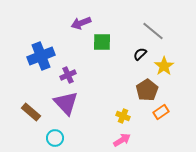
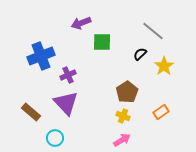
brown pentagon: moved 20 px left, 2 px down
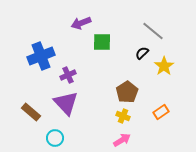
black semicircle: moved 2 px right, 1 px up
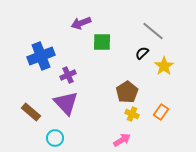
orange rectangle: rotated 21 degrees counterclockwise
yellow cross: moved 9 px right, 2 px up
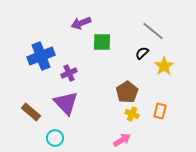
purple cross: moved 1 px right, 2 px up
orange rectangle: moved 1 px left, 1 px up; rotated 21 degrees counterclockwise
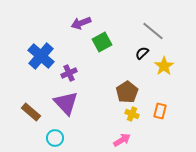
green square: rotated 30 degrees counterclockwise
blue cross: rotated 28 degrees counterclockwise
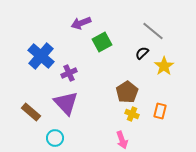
pink arrow: rotated 102 degrees clockwise
